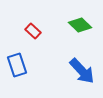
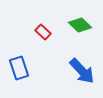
red rectangle: moved 10 px right, 1 px down
blue rectangle: moved 2 px right, 3 px down
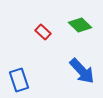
blue rectangle: moved 12 px down
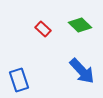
red rectangle: moved 3 px up
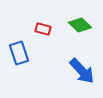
red rectangle: rotated 28 degrees counterclockwise
blue rectangle: moved 27 px up
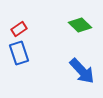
red rectangle: moved 24 px left; rotated 49 degrees counterclockwise
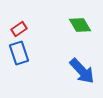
green diamond: rotated 15 degrees clockwise
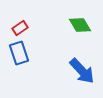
red rectangle: moved 1 px right, 1 px up
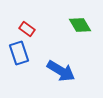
red rectangle: moved 7 px right, 1 px down; rotated 70 degrees clockwise
blue arrow: moved 21 px left; rotated 16 degrees counterclockwise
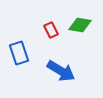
green diamond: rotated 50 degrees counterclockwise
red rectangle: moved 24 px right, 1 px down; rotated 28 degrees clockwise
